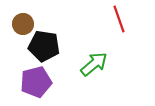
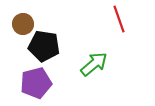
purple pentagon: moved 1 px down
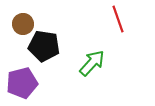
red line: moved 1 px left
green arrow: moved 2 px left, 1 px up; rotated 8 degrees counterclockwise
purple pentagon: moved 14 px left
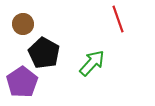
black pentagon: moved 7 px down; rotated 20 degrees clockwise
purple pentagon: moved 1 px up; rotated 20 degrees counterclockwise
